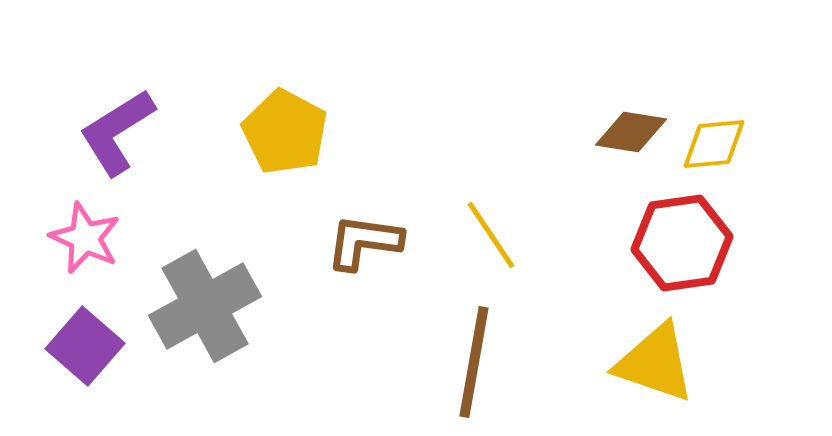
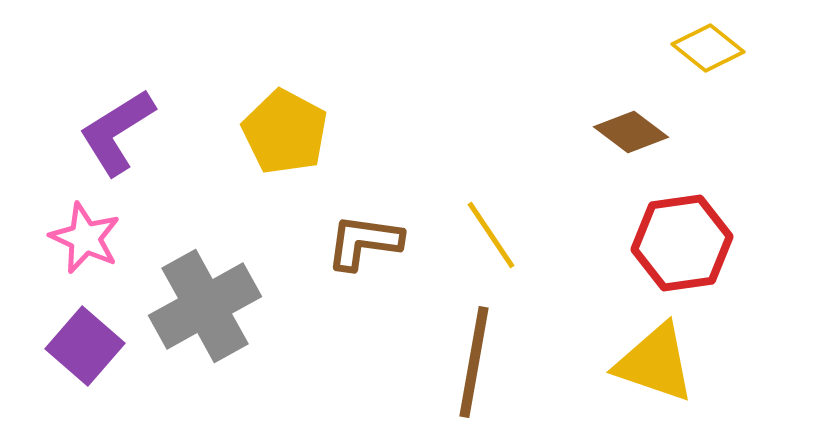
brown diamond: rotated 28 degrees clockwise
yellow diamond: moved 6 px left, 96 px up; rotated 44 degrees clockwise
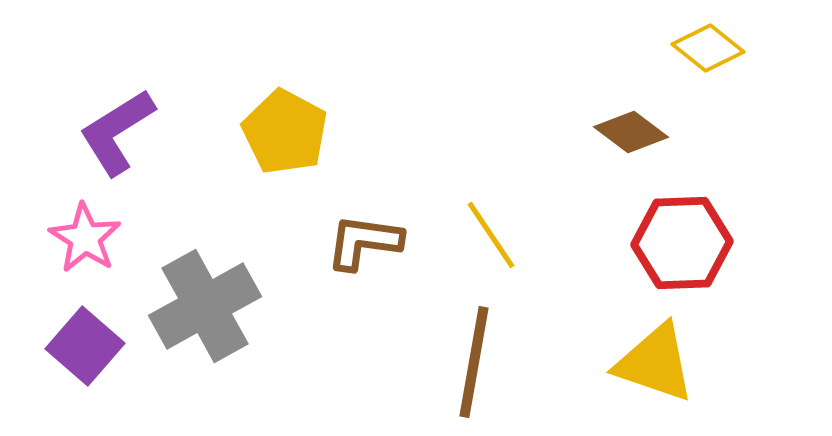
pink star: rotated 8 degrees clockwise
red hexagon: rotated 6 degrees clockwise
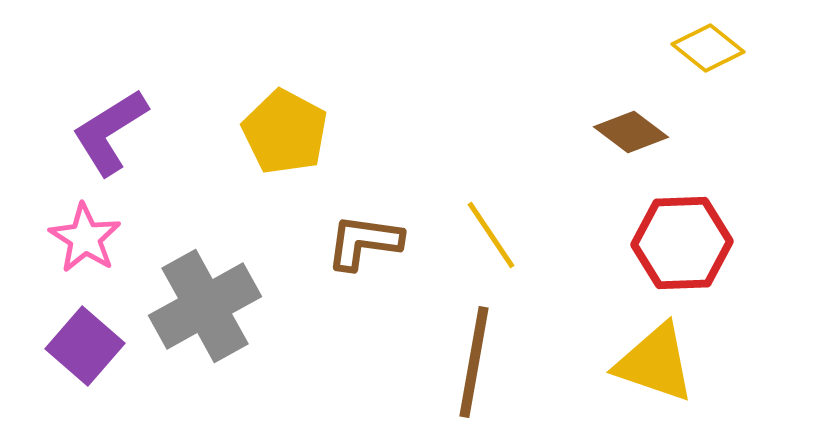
purple L-shape: moved 7 px left
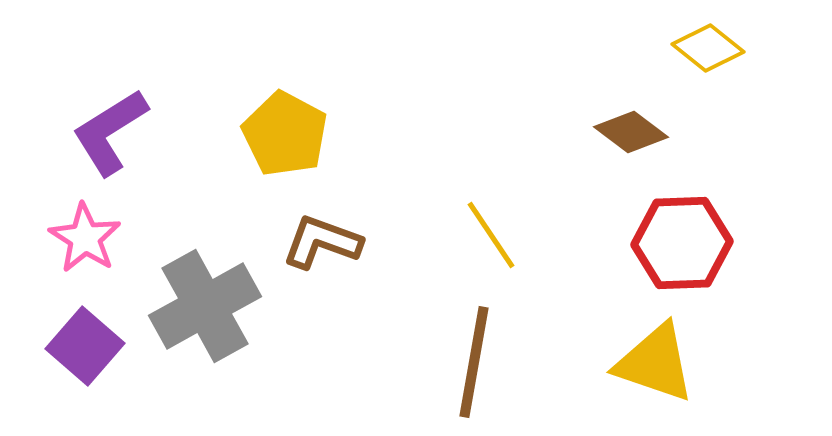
yellow pentagon: moved 2 px down
brown L-shape: moved 42 px left; rotated 12 degrees clockwise
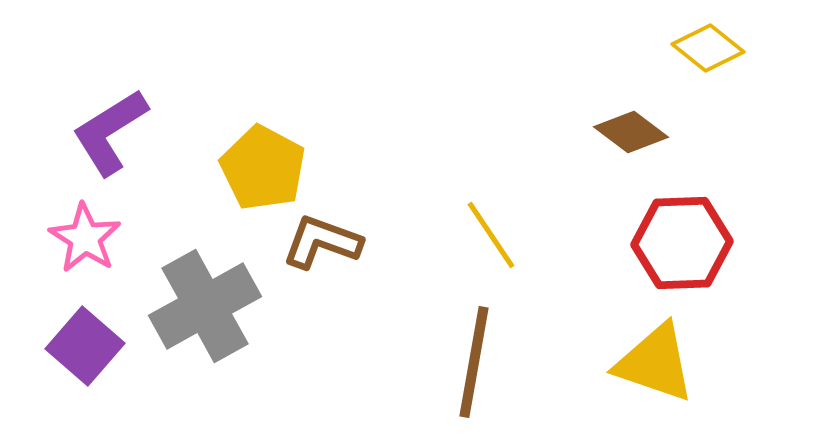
yellow pentagon: moved 22 px left, 34 px down
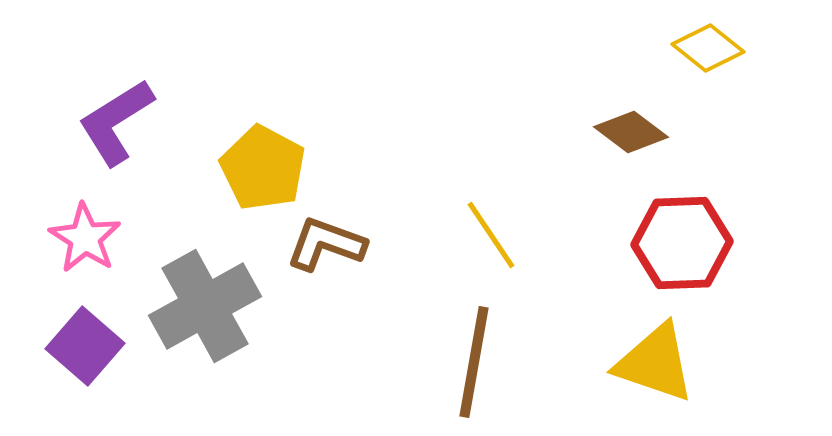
purple L-shape: moved 6 px right, 10 px up
brown L-shape: moved 4 px right, 2 px down
